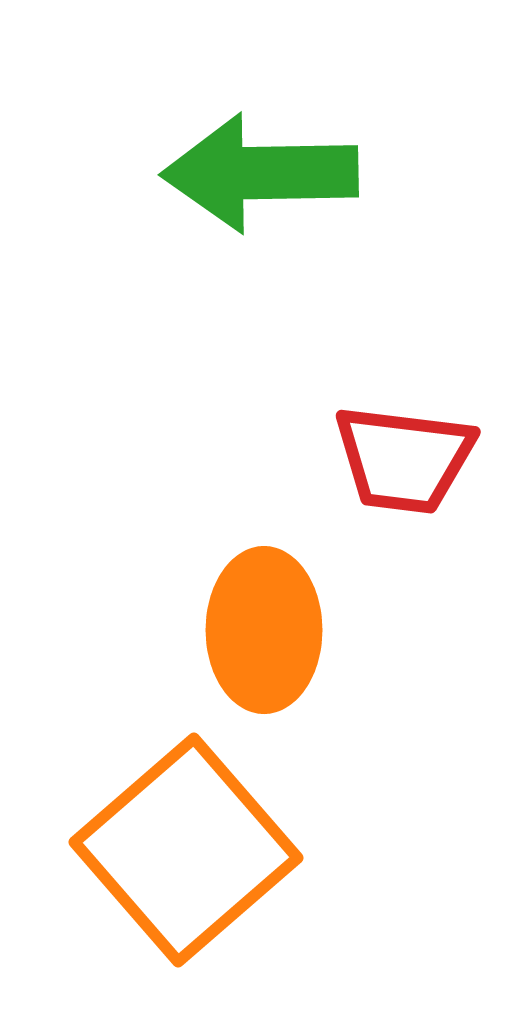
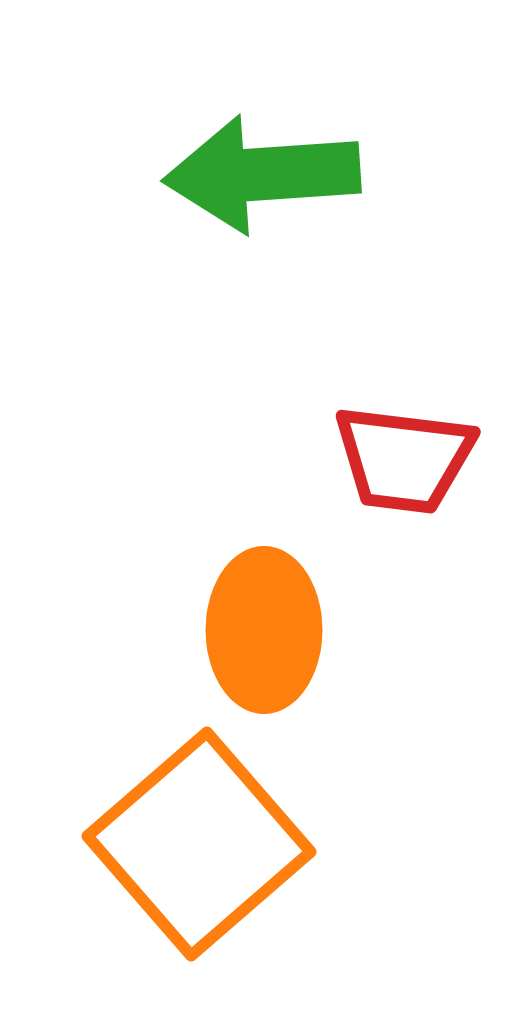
green arrow: moved 2 px right, 1 px down; rotated 3 degrees counterclockwise
orange square: moved 13 px right, 6 px up
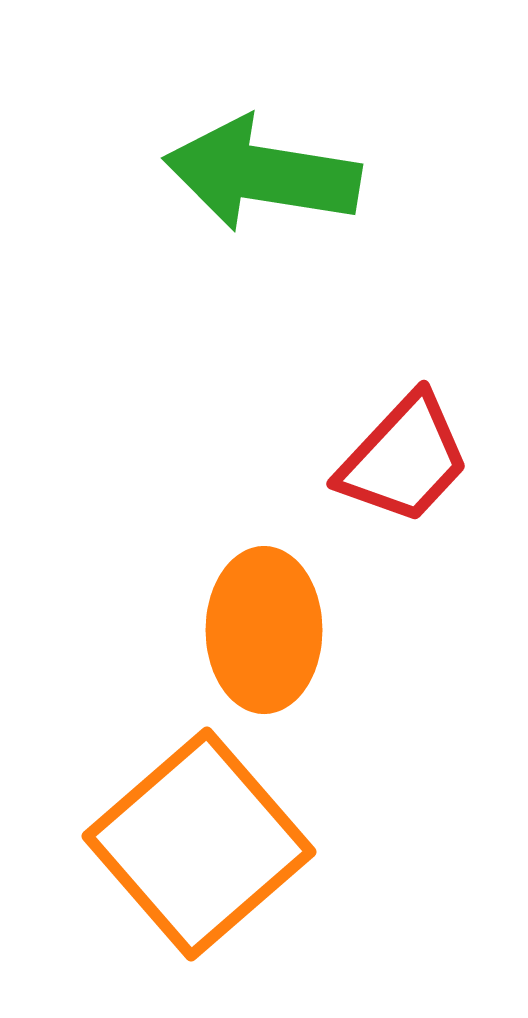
green arrow: rotated 13 degrees clockwise
red trapezoid: rotated 54 degrees counterclockwise
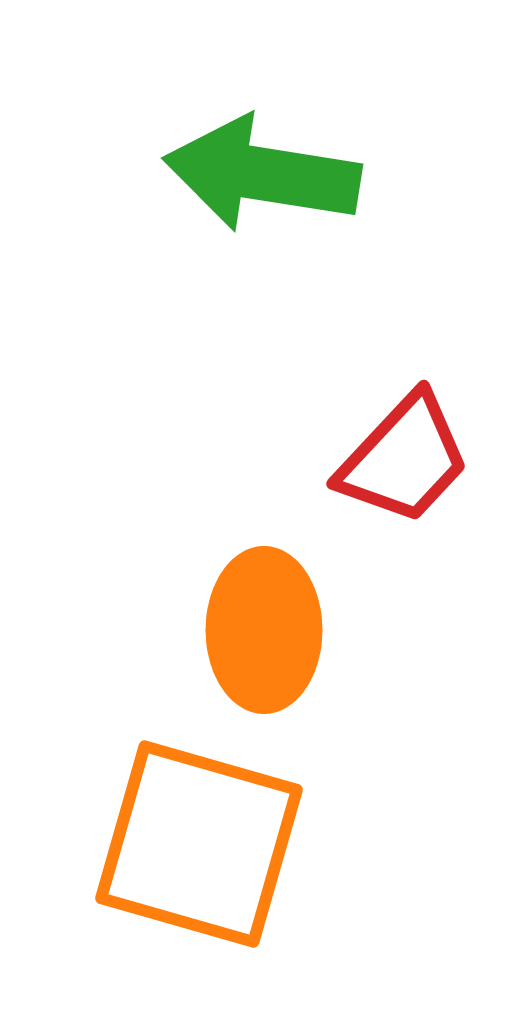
orange square: rotated 33 degrees counterclockwise
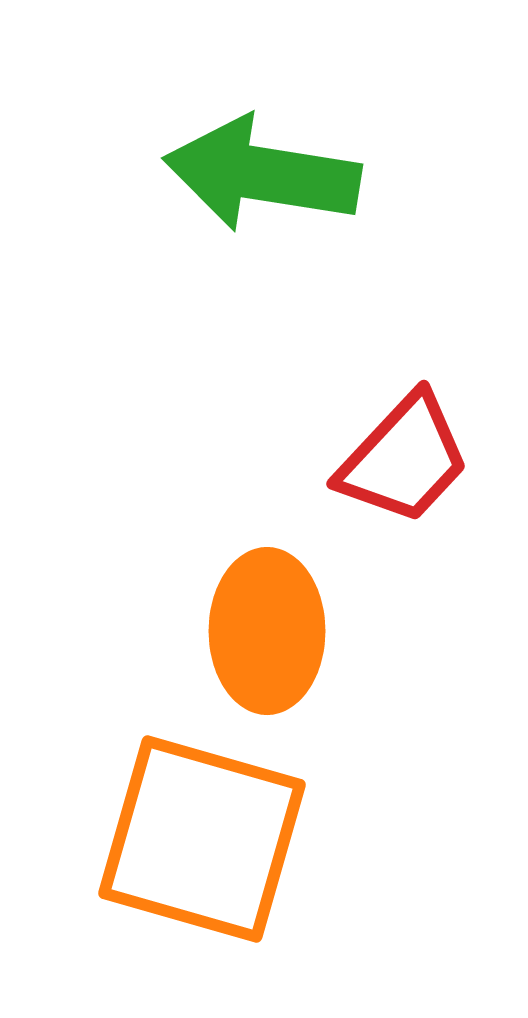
orange ellipse: moved 3 px right, 1 px down
orange square: moved 3 px right, 5 px up
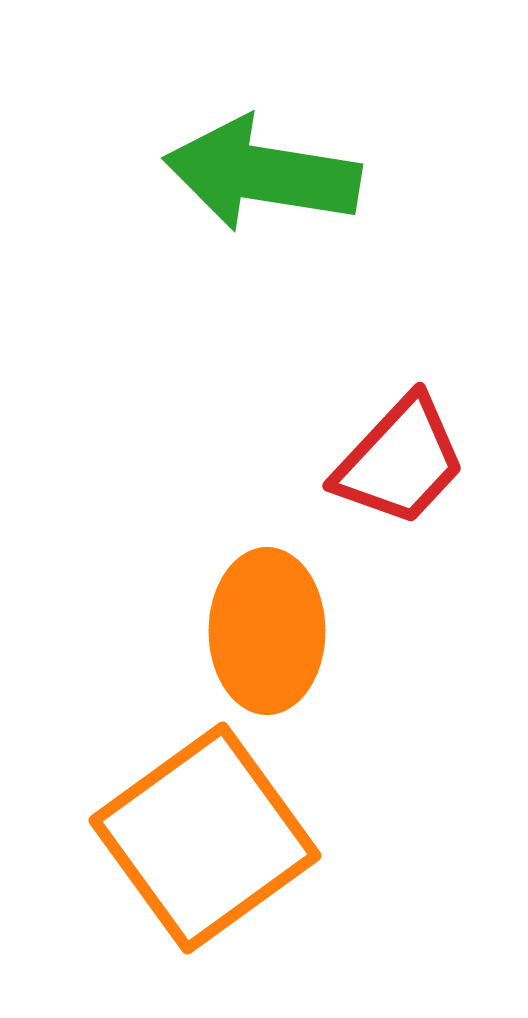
red trapezoid: moved 4 px left, 2 px down
orange square: moved 3 px right, 1 px up; rotated 38 degrees clockwise
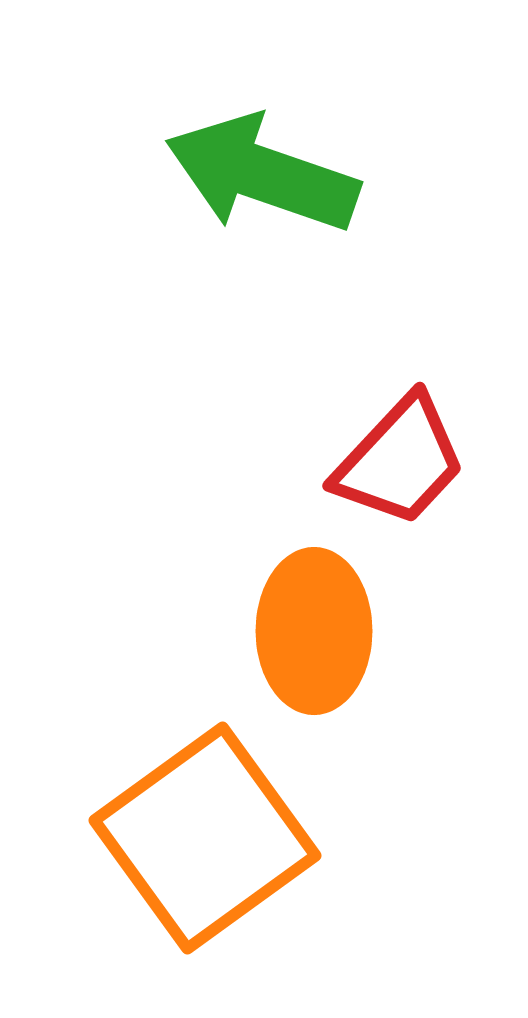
green arrow: rotated 10 degrees clockwise
orange ellipse: moved 47 px right
